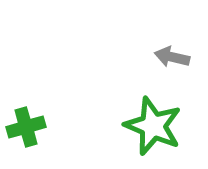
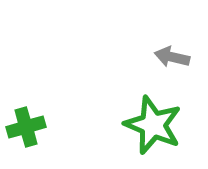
green star: moved 1 px up
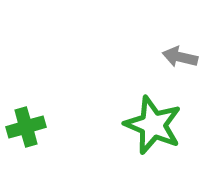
gray arrow: moved 8 px right
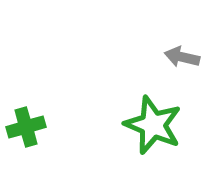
gray arrow: moved 2 px right
